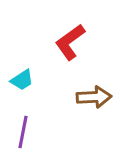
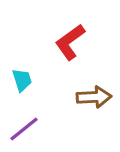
cyan trapezoid: rotated 75 degrees counterclockwise
purple line: moved 1 px right, 3 px up; rotated 40 degrees clockwise
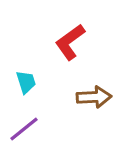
cyan trapezoid: moved 4 px right, 2 px down
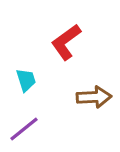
red L-shape: moved 4 px left
cyan trapezoid: moved 2 px up
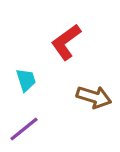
brown arrow: rotated 20 degrees clockwise
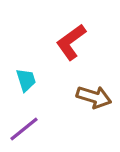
red L-shape: moved 5 px right
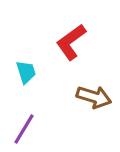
cyan trapezoid: moved 8 px up
purple line: rotated 20 degrees counterclockwise
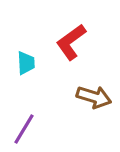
cyan trapezoid: moved 9 px up; rotated 15 degrees clockwise
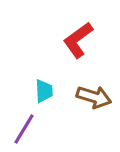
red L-shape: moved 7 px right, 2 px up
cyan trapezoid: moved 18 px right, 28 px down
